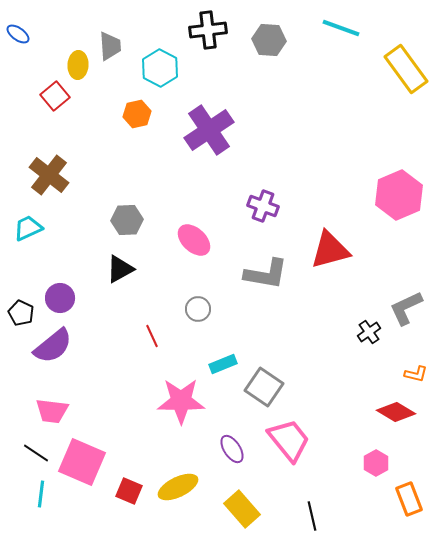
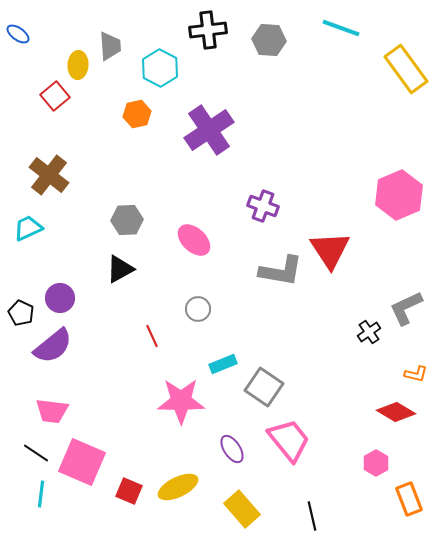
red triangle at (330, 250): rotated 48 degrees counterclockwise
gray L-shape at (266, 274): moved 15 px right, 3 px up
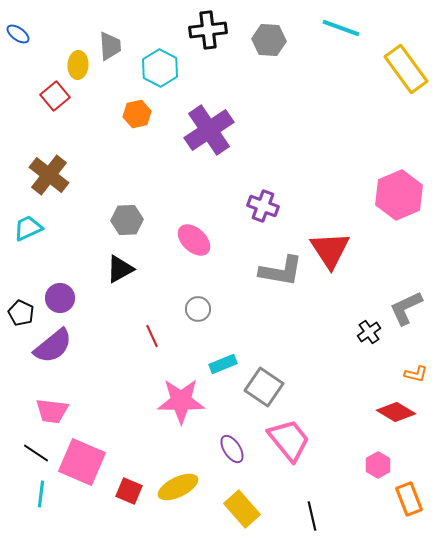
pink hexagon at (376, 463): moved 2 px right, 2 px down
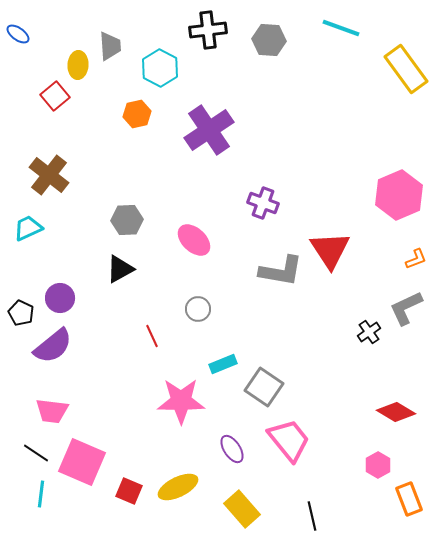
purple cross at (263, 206): moved 3 px up
orange L-shape at (416, 374): moved 115 px up; rotated 35 degrees counterclockwise
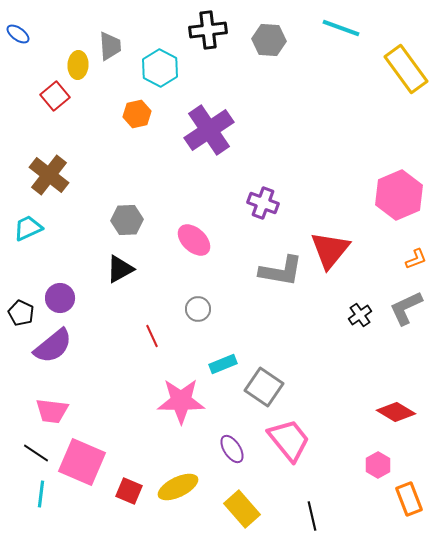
red triangle at (330, 250): rotated 12 degrees clockwise
black cross at (369, 332): moved 9 px left, 17 px up
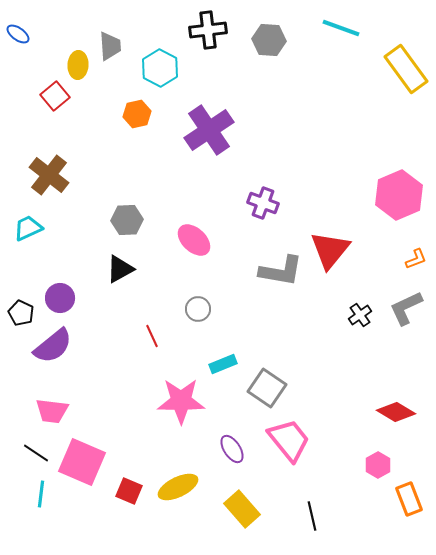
gray square at (264, 387): moved 3 px right, 1 px down
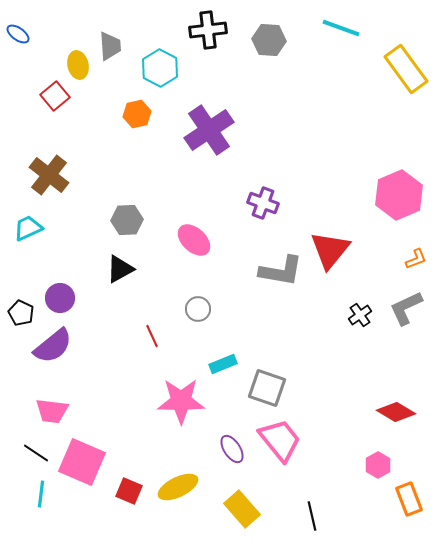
yellow ellipse at (78, 65): rotated 16 degrees counterclockwise
gray square at (267, 388): rotated 15 degrees counterclockwise
pink trapezoid at (289, 440): moved 9 px left
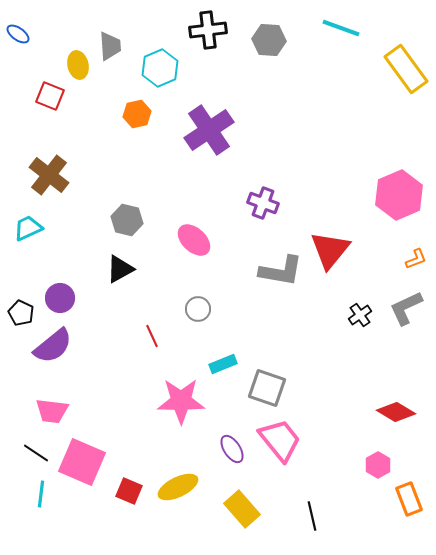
cyan hexagon at (160, 68): rotated 9 degrees clockwise
red square at (55, 96): moved 5 px left; rotated 28 degrees counterclockwise
gray hexagon at (127, 220): rotated 16 degrees clockwise
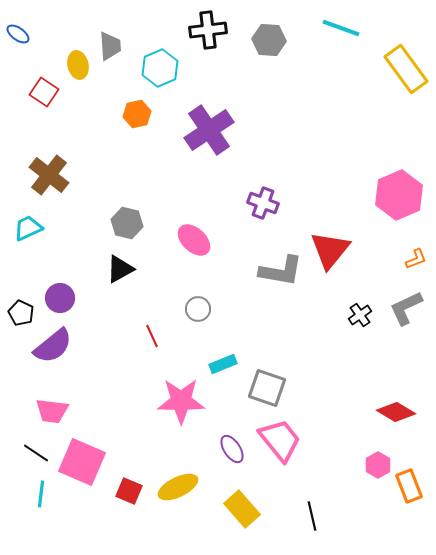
red square at (50, 96): moved 6 px left, 4 px up; rotated 12 degrees clockwise
gray hexagon at (127, 220): moved 3 px down
orange rectangle at (409, 499): moved 13 px up
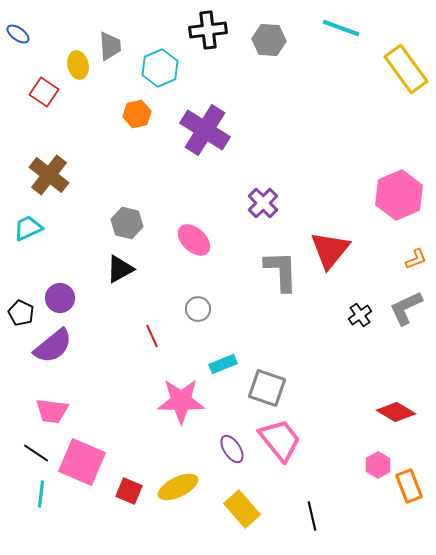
purple cross at (209, 130): moved 4 px left; rotated 24 degrees counterclockwise
purple cross at (263, 203): rotated 24 degrees clockwise
gray L-shape at (281, 271): rotated 102 degrees counterclockwise
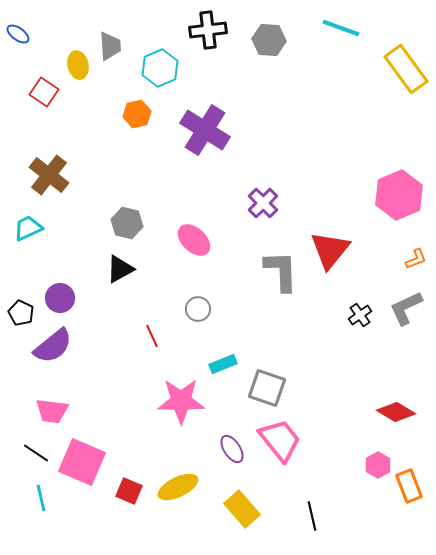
cyan line at (41, 494): moved 4 px down; rotated 20 degrees counterclockwise
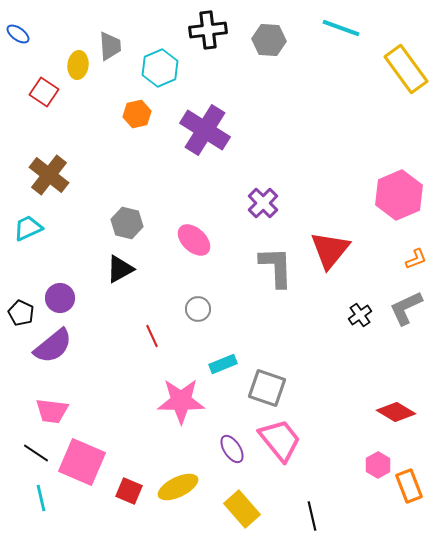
yellow ellipse at (78, 65): rotated 20 degrees clockwise
gray L-shape at (281, 271): moved 5 px left, 4 px up
